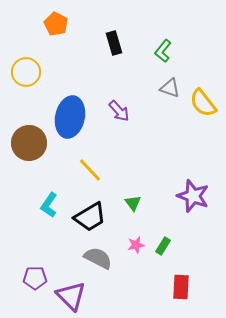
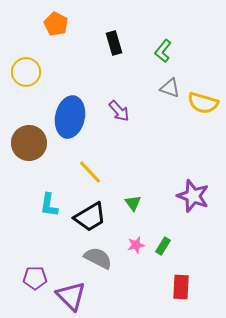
yellow semicircle: rotated 36 degrees counterclockwise
yellow line: moved 2 px down
cyan L-shape: rotated 25 degrees counterclockwise
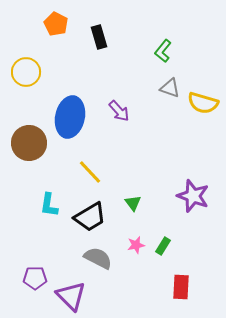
black rectangle: moved 15 px left, 6 px up
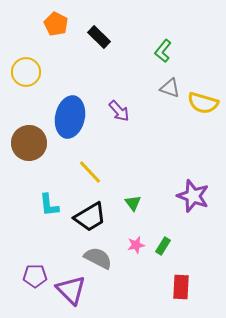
black rectangle: rotated 30 degrees counterclockwise
cyan L-shape: rotated 15 degrees counterclockwise
purple pentagon: moved 2 px up
purple triangle: moved 6 px up
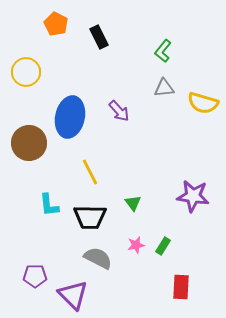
black rectangle: rotated 20 degrees clockwise
gray triangle: moved 6 px left; rotated 25 degrees counterclockwise
yellow line: rotated 16 degrees clockwise
purple star: rotated 12 degrees counterclockwise
black trapezoid: rotated 32 degrees clockwise
purple triangle: moved 2 px right, 5 px down
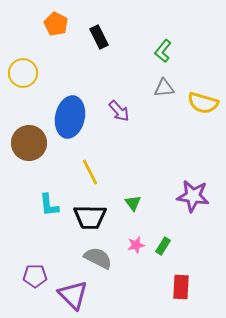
yellow circle: moved 3 px left, 1 px down
